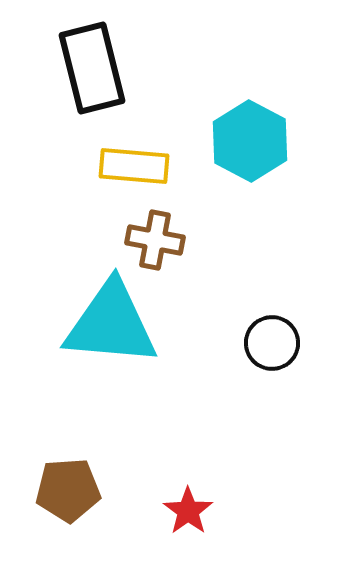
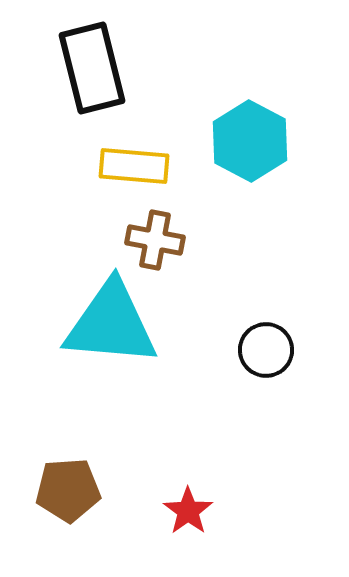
black circle: moved 6 px left, 7 px down
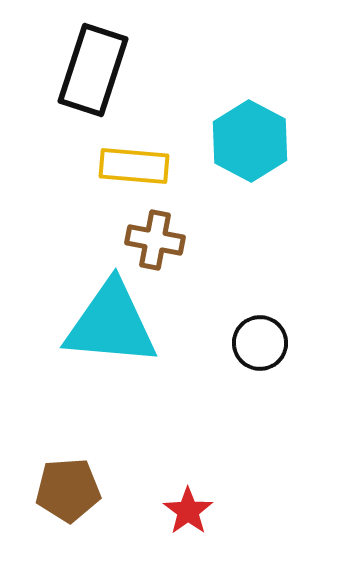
black rectangle: moved 1 px right, 2 px down; rotated 32 degrees clockwise
black circle: moved 6 px left, 7 px up
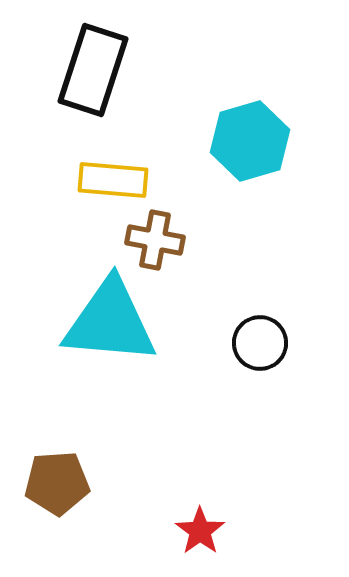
cyan hexagon: rotated 16 degrees clockwise
yellow rectangle: moved 21 px left, 14 px down
cyan triangle: moved 1 px left, 2 px up
brown pentagon: moved 11 px left, 7 px up
red star: moved 12 px right, 20 px down
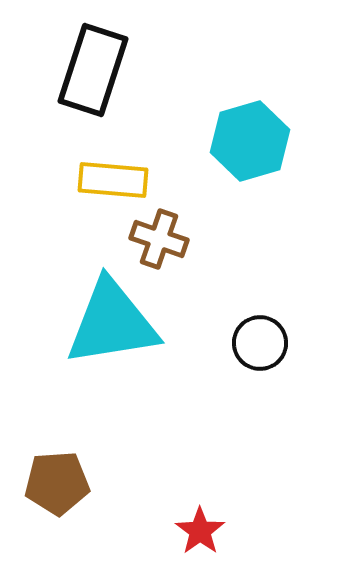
brown cross: moved 4 px right, 1 px up; rotated 8 degrees clockwise
cyan triangle: moved 2 px right, 1 px down; rotated 14 degrees counterclockwise
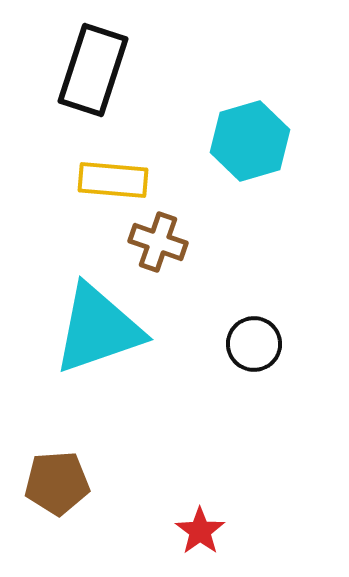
brown cross: moved 1 px left, 3 px down
cyan triangle: moved 14 px left, 6 px down; rotated 10 degrees counterclockwise
black circle: moved 6 px left, 1 px down
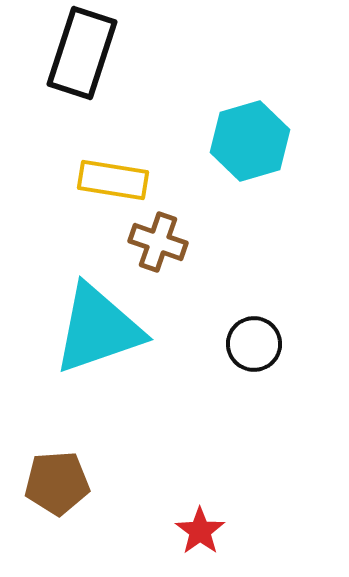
black rectangle: moved 11 px left, 17 px up
yellow rectangle: rotated 4 degrees clockwise
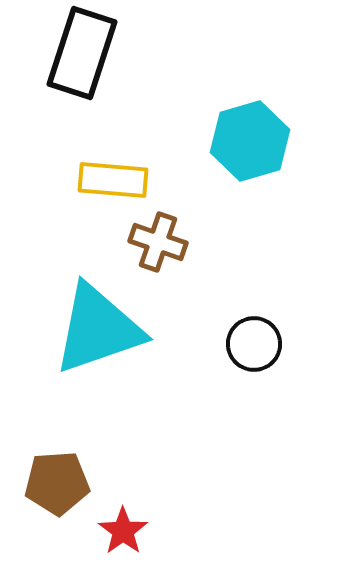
yellow rectangle: rotated 4 degrees counterclockwise
red star: moved 77 px left
